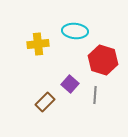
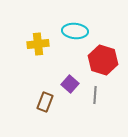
brown rectangle: rotated 24 degrees counterclockwise
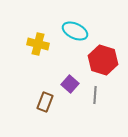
cyan ellipse: rotated 20 degrees clockwise
yellow cross: rotated 20 degrees clockwise
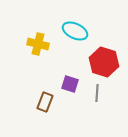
red hexagon: moved 1 px right, 2 px down
purple square: rotated 24 degrees counterclockwise
gray line: moved 2 px right, 2 px up
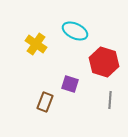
yellow cross: moved 2 px left; rotated 20 degrees clockwise
gray line: moved 13 px right, 7 px down
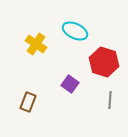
purple square: rotated 18 degrees clockwise
brown rectangle: moved 17 px left
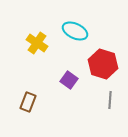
yellow cross: moved 1 px right, 1 px up
red hexagon: moved 1 px left, 2 px down
purple square: moved 1 px left, 4 px up
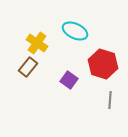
brown rectangle: moved 35 px up; rotated 18 degrees clockwise
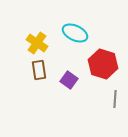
cyan ellipse: moved 2 px down
brown rectangle: moved 11 px right, 3 px down; rotated 48 degrees counterclockwise
gray line: moved 5 px right, 1 px up
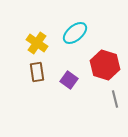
cyan ellipse: rotated 65 degrees counterclockwise
red hexagon: moved 2 px right, 1 px down
brown rectangle: moved 2 px left, 2 px down
gray line: rotated 18 degrees counterclockwise
